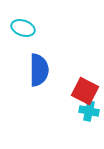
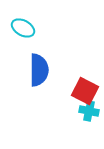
cyan ellipse: rotated 10 degrees clockwise
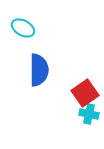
red square: moved 2 px down; rotated 28 degrees clockwise
cyan cross: moved 3 px down
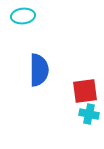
cyan ellipse: moved 12 px up; rotated 35 degrees counterclockwise
red square: moved 2 px up; rotated 28 degrees clockwise
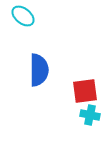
cyan ellipse: rotated 45 degrees clockwise
cyan cross: moved 1 px right, 1 px down
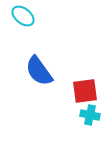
blue semicircle: moved 1 px down; rotated 144 degrees clockwise
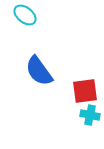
cyan ellipse: moved 2 px right, 1 px up
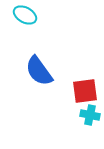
cyan ellipse: rotated 10 degrees counterclockwise
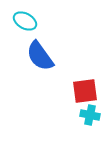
cyan ellipse: moved 6 px down
blue semicircle: moved 1 px right, 15 px up
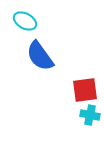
red square: moved 1 px up
